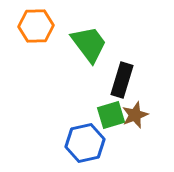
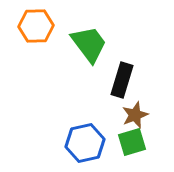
green square: moved 21 px right, 27 px down
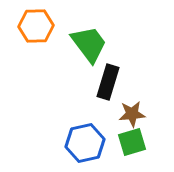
black rectangle: moved 14 px left, 2 px down
brown star: moved 3 px left, 1 px up; rotated 16 degrees clockwise
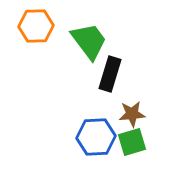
green trapezoid: moved 3 px up
black rectangle: moved 2 px right, 8 px up
blue hexagon: moved 11 px right, 6 px up; rotated 9 degrees clockwise
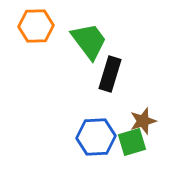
brown star: moved 11 px right, 7 px down; rotated 12 degrees counterclockwise
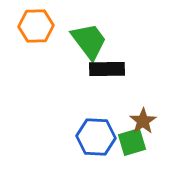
black rectangle: moved 3 px left, 5 px up; rotated 72 degrees clockwise
brown star: rotated 16 degrees counterclockwise
blue hexagon: rotated 6 degrees clockwise
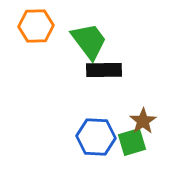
black rectangle: moved 3 px left, 1 px down
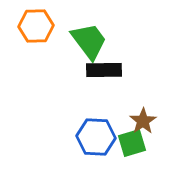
green square: moved 1 px down
